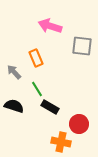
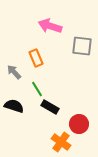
orange cross: rotated 24 degrees clockwise
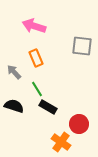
pink arrow: moved 16 px left
black rectangle: moved 2 px left
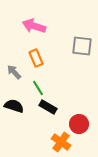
green line: moved 1 px right, 1 px up
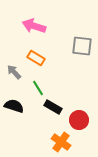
orange rectangle: rotated 36 degrees counterclockwise
black rectangle: moved 5 px right
red circle: moved 4 px up
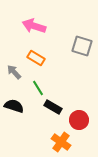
gray square: rotated 10 degrees clockwise
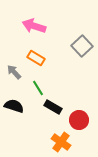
gray square: rotated 30 degrees clockwise
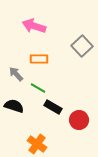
orange rectangle: moved 3 px right, 1 px down; rotated 30 degrees counterclockwise
gray arrow: moved 2 px right, 2 px down
green line: rotated 28 degrees counterclockwise
orange cross: moved 24 px left, 2 px down
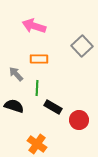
green line: moved 1 px left; rotated 63 degrees clockwise
